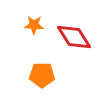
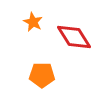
orange star: moved 1 px left, 3 px up; rotated 24 degrees clockwise
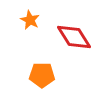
orange star: moved 3 px left, 2 px up
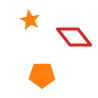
red diamond: rotated 6 degrees counterclockwise
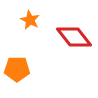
orange pentagon: moved 25 px left, 6 px up
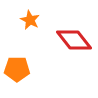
red diamond: moved 3 px down
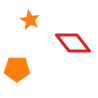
red diamond: moved 1 px left, 3 px down
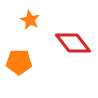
orange pentagon: moved 2 px right, 7 px up
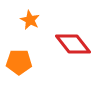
red diamond: moved 1 px down
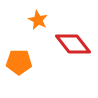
orange star: moved 8 px right
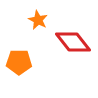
red diamond: moved 2 px up
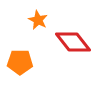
orange pentagon: moved 1 px right
